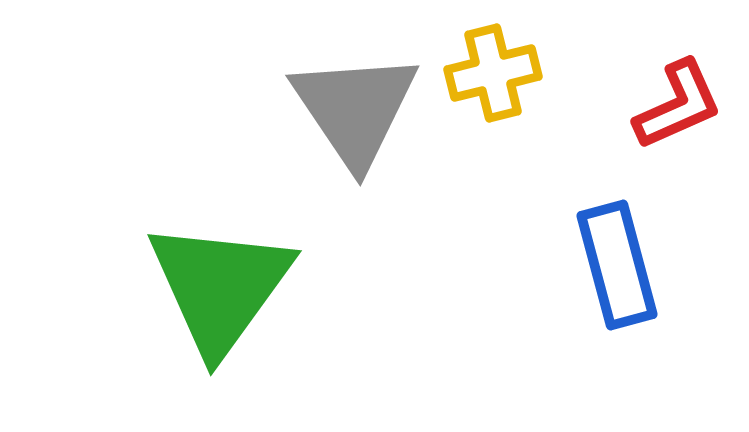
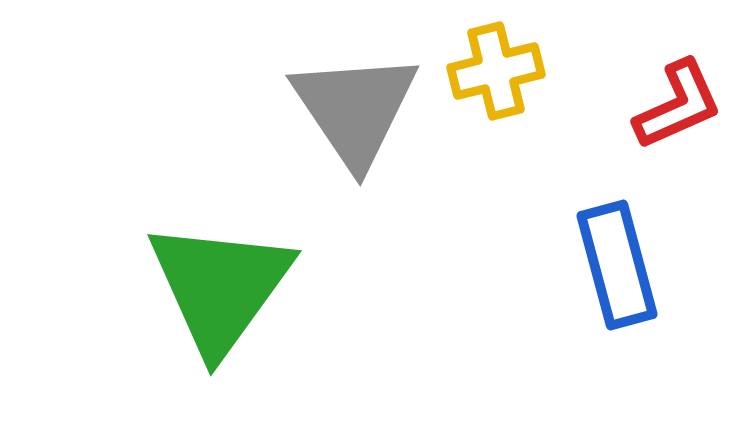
yellow cross: moved 3 px right, 2 px up
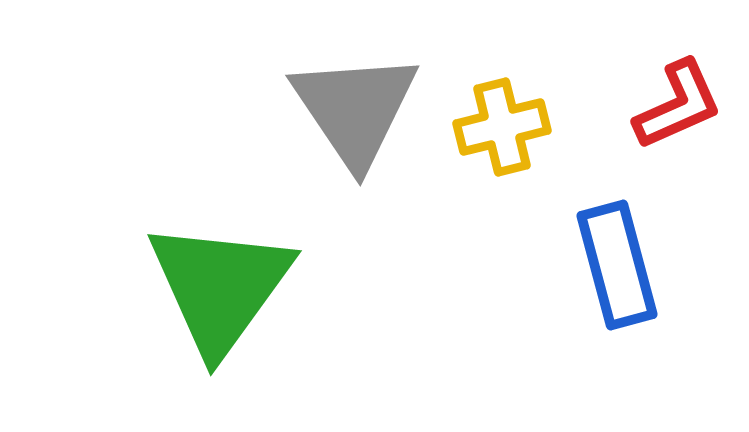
yellow cross: moved 6 px right, 56 px down
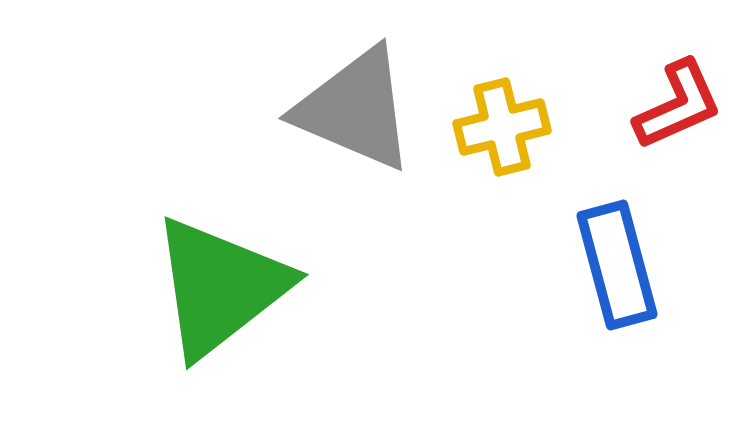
gray triangle: rotated 33 degrees counterclockwise
green triangle: rotated 16 degrees clockwise
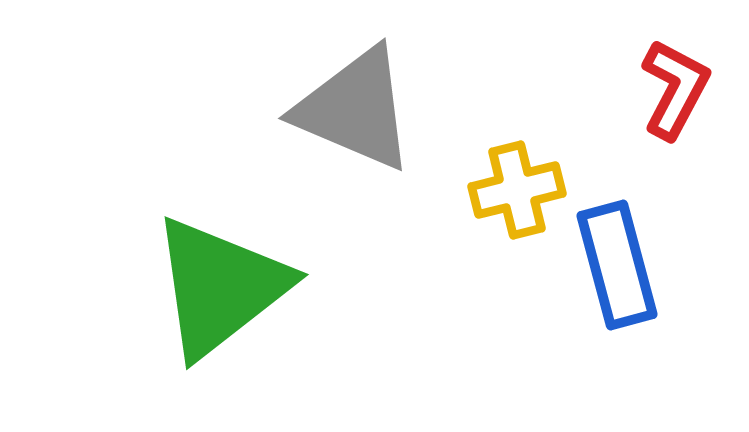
red L-shape: moved 3 px left, 16 px up; rotated 38 degrees counterclockwise
yellow cross: moved 15 px right, 63 px down
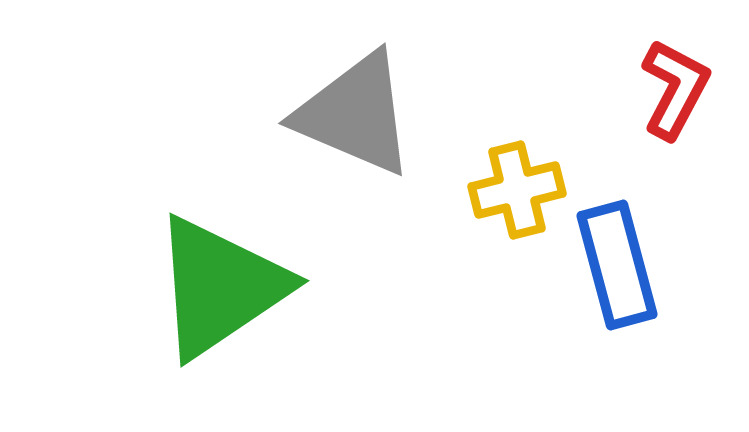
gray triangle: moved 5 px down
green triangle: rotated 4 degrees clockwise
